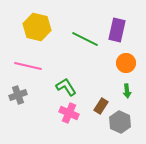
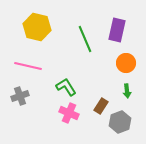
green line: rotated 40 degrees clockwise
gray cross: moved 2 px right, 1 px down
gray hexagon: rotated 15 degrees clockwise
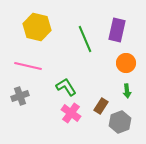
pink cross: moved 2 px right; rotated 12 degrees clockwise
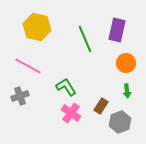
pink line: rotated 16 degrees clockwise
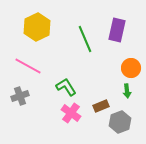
yellow hexagon: rotated 20 degrees clockwise
orange circle: moved 5 px right, 5 px down
brown rectangle: rotated 35 degrees clockwise
